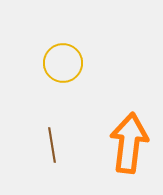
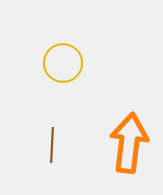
brown line: rotated 12 degrees clockwise
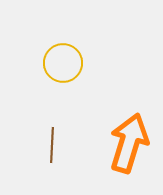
orange arrow: rotated 10 degrees clockwise
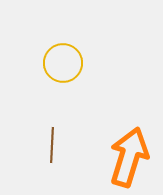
orange arrow: moved 14 px down
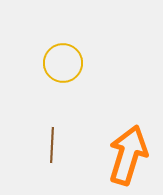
orange arrow: moved 1 px left, 2 px up
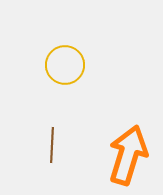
yellow circle: moved 2 px right, 2 px down
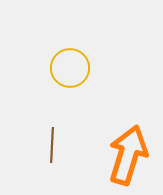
yellow circle: moved 5 px right, 3 px down
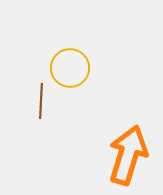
brown line: moved 11 px left, 44 px up
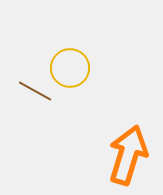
brown line: moved 6 px left, 10 px up; rotated 64 degrees counterclockwise
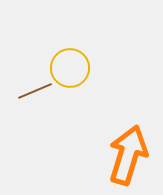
brown line: rotated 52 degrees counterclockwise
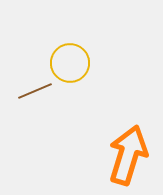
yellow circle: moved 5 px up
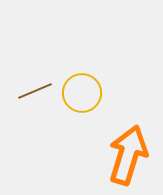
yellow circle: moved 12 px right, 30 px down
